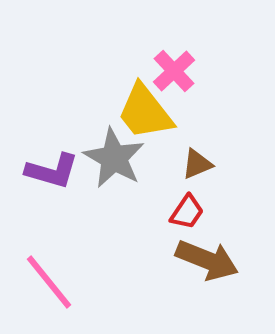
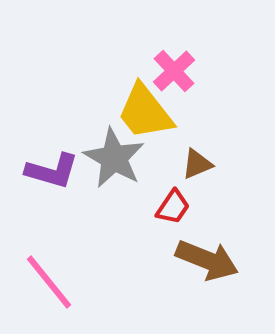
red trapezoid: moved 14 px left, 5 px up
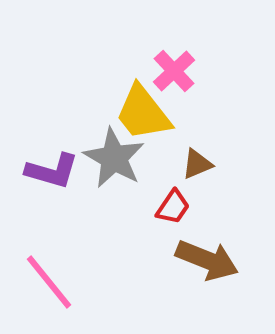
yellow trapezoid: moved 2 px left, 1 px down
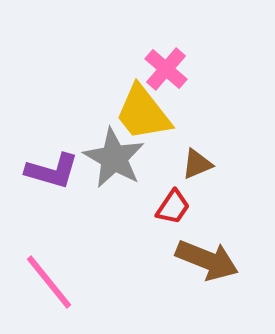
pink cross: moved 8 px left, 2 px up; rotated 6 degrees counterclockwise
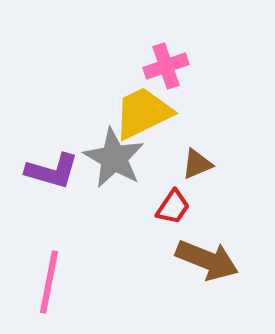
pink cross: moved 3 px up; rotated 30 degrees clockwise
yellow trapezoid: rotated 102 degrees clockwise
pink line: rotated 50 degrees clockwise
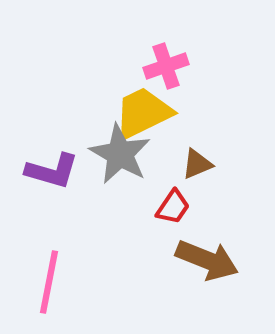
gray star: moved 6 px right, 4 px up
